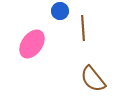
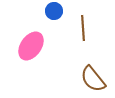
blue circle: moved 6 px left
pink ellipse: moved 1 px left, 2 px down
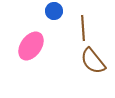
brown semicircle: moved 18 px up
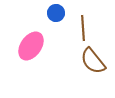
blue circle: moved 2 px right, 2 px down
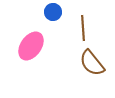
blue circle: moved 3 px left, 1 px up
brown semicircle: moved 1 px left, 2 px down
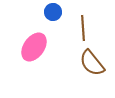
pink ellipse: moved 3 px right, 1 px down
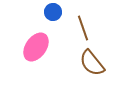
brown line: rotated 15 degrees counterclockwise
pink ellipse: moved 2 px right
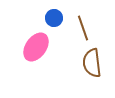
blue circle: moved 1 px right, 6 px down
brown semicircle: rotated 32 degrees clockwise
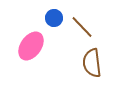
brown line: moved 1 px left, 1 px up; rotated 25 degrees counterclockwise
pink ellipse: moved 5 px left, 1 px up
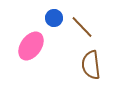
brown semicircle: moved 1 px left, 2 px down
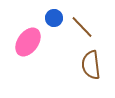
pink ellipse: moved 3 px left, 4 px up
